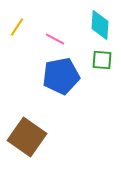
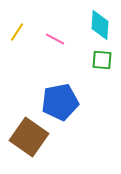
yellow line: moved 5 px down
blue pentagon: moved 1 px left, 26 px down
brown square: moved 2 px right
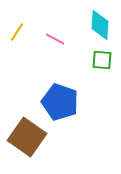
blue pentagon: rotated 30 degrees clockwise
brown square: moved 2 px left
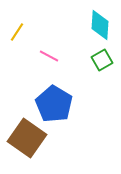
pink line: moved 6 px left, 17 px down
green square: rotated 35 degrees counterclockwise
blue pentagon: moved 6 px left, 2 px down; rotated 12 degrees clockwise
brown square: moved 1 px down
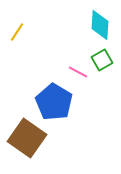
pink line: moved 29 px right, 16 px down
blue pentagon: moved 2 px up
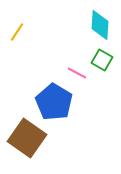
green square: rotated 30 degrees counterclockwise
pink line: moved 1 px left, 1 px down
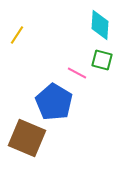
yellow line: moved 3 px down
green square: rotated 15 degrees counterclockwise
brown square: rotated 12 degrees counterclockwise
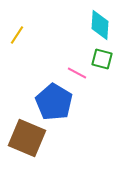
green square: moved 1 px up
